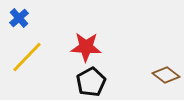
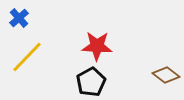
red star: moved 11 px right, 1 px up
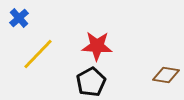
yellow line: moved 11 px right, 3 px up
brown diamond: rotated 28 degrees counterclockwise
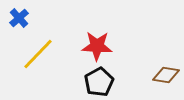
black pentagon: moved 8 px right
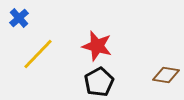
red star: rotated 12 degrees clockwise
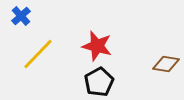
blue cross: moved 2 px right, 2 px up
brown diamond: moved 11 px up
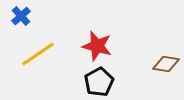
yellow line: rotated 12 degrees clockwise
